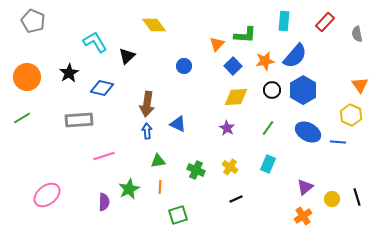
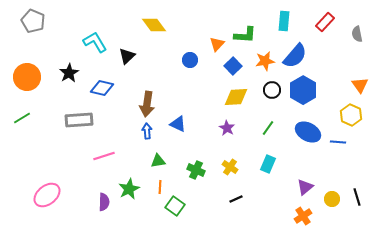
blue circle at (184, 66): moved 6 px right, 6 px up
green square at (178, 215): moved 3 px left, 9 px up; rotated 36 degrees counterclockwise
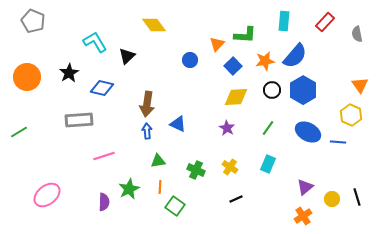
green line at (22, 118): moved 3 px left, 14 px down
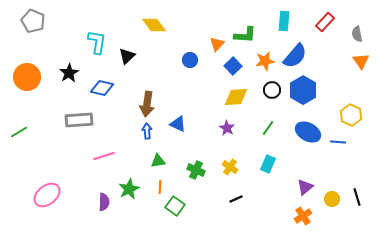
cyan L-shape at (95, 42): moved 2 px right; rotated 40 degrees clockwise
orange triangle at (360, 85): moved 1 px right, 24 px up
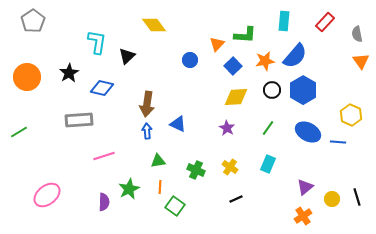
gray pentagon at (33, 21): rotated 15 degrees clockwise
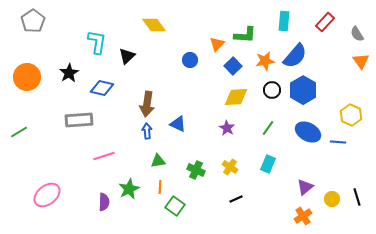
gray semicircle at (357, 34): rotated 21 degrees counterclockwise
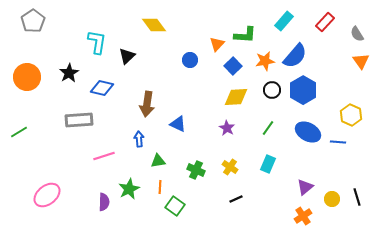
cyan rectangle at (284, 21): rotated 36 degrees clockwise
blue arrow at (147, 131): moved 8 px left, 8 px down
